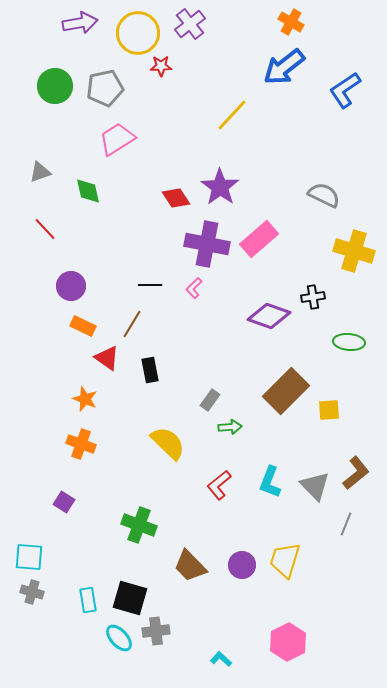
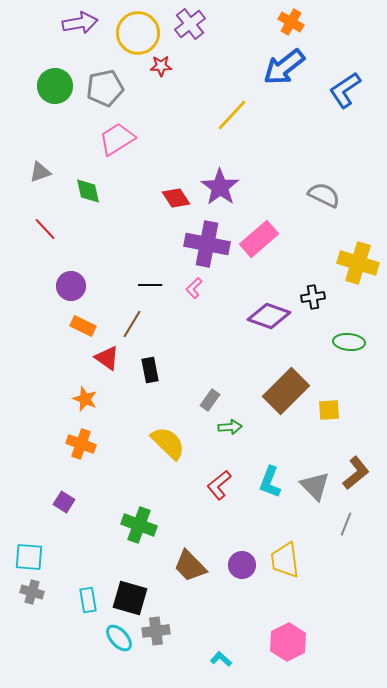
yellow cross at (354, 251): moved 4 px right, 12 px down
yellow trapezoid at (285, 560): rotated 24 degrees counterclockwise
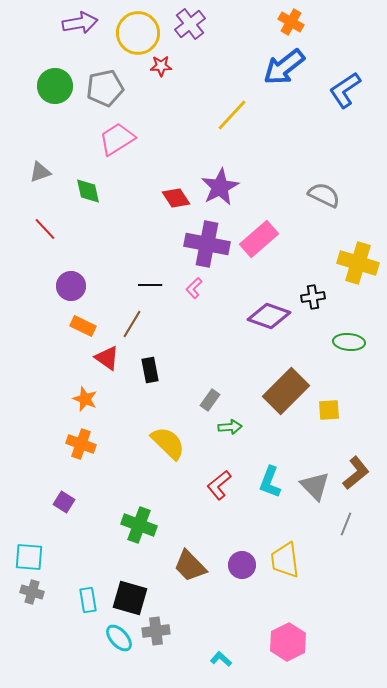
purple star at (220, 187): rotated 9 degrees clockwise
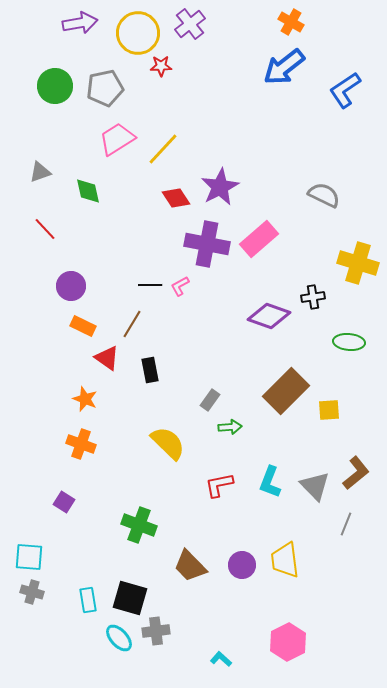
yellow line at (232, 115): moved 69 px left, 34 px down
pink L-shape at (194, 288): moved 14 px left, 2 px up; rotated 15 degrees clockwise
red L-shape at (219, 485): rotated 28 degrees clockwise
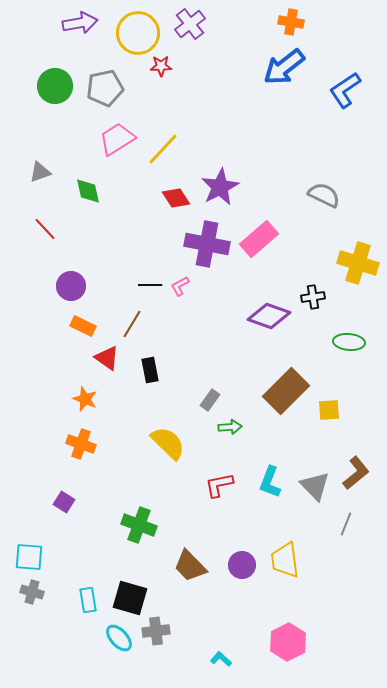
orange cross at (291, 22): rotated 20 degrees counterclockwise
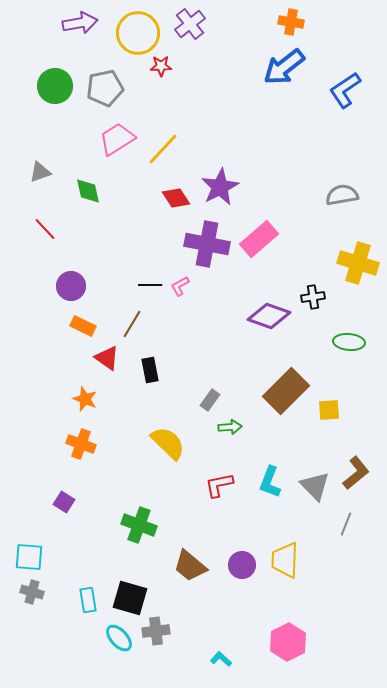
gray semicircle at (324, 195): moved 18 px right; rotated 36 degrees counterclockwise
yellow trapezoid at (285, 560): rotated 9 degrees clockwise
brown trapezoid at (190, 566): rotated 6 degrees counterclockwise
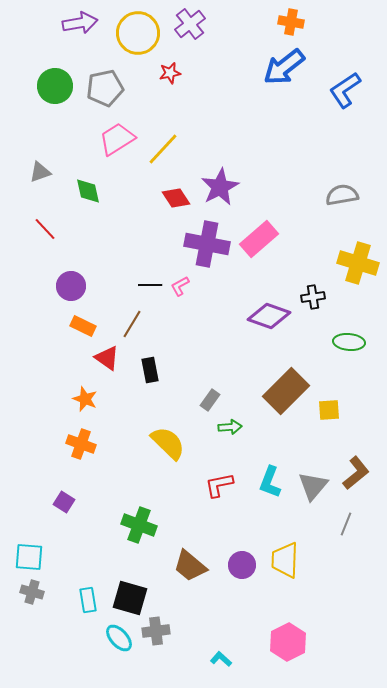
red star at (161, 66): moved 9 px right, 7 px down; rotated 10 degrees counterclockwise
gray triangle at (315, 486): moved 2 px left; rotated 24 degrees clockwise
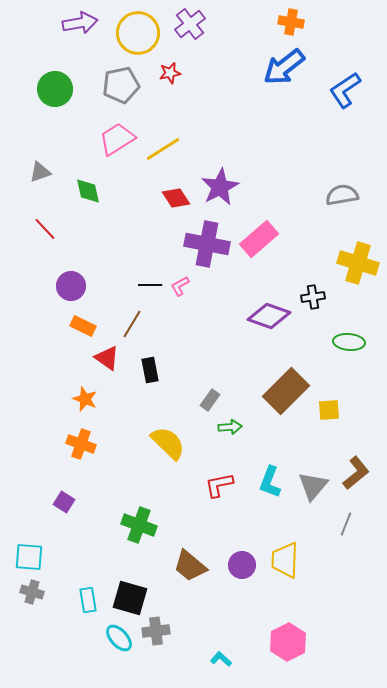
green circle at (55, 86): moved 3 px down
gray pentagon at (105, 88): moved 16 px right, 3 px up
yellow line at (163, 149): rotated 15 degrees clockwise
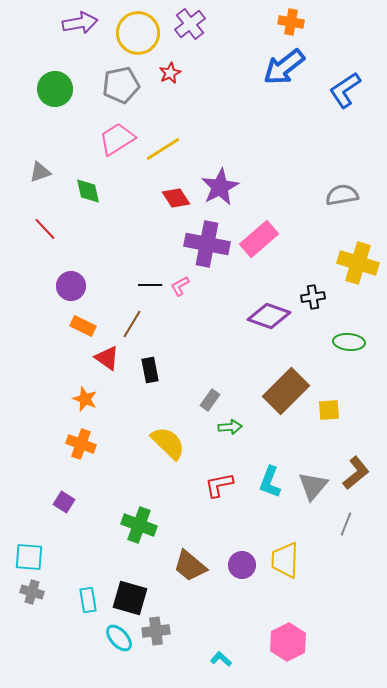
red star at (170, 73): rotated 15 degrees counterclockwise
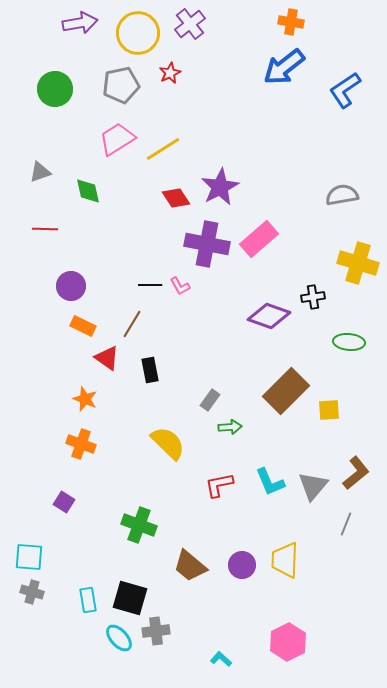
red line at (45, 229): rotated 45 degrees counterclockwise
pink L-shape at (180, 286): rotated 90 degrees counterclockwise
cyan L-shape at (270, 482): rotated 44 degrees counterclockwise
